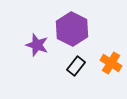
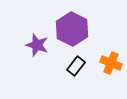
orange cross: rotated 10 degrees counterclockwise
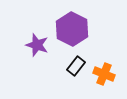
orange cross: moved 7 px left, 11 px down
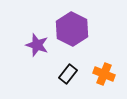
black rectangle: moved 8 px left, 8 px down
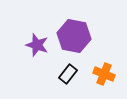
purple hexagon: moved 2 px right, 7 px down; rotated 16 degrees counterclockwise
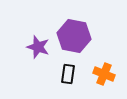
purple star: moved 1 px right, 2 px down
black rectangle: rotated 30 degrees counterclockwise
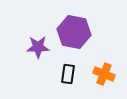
purple hexagon: moved 4 px up
purple star: rotated 20 degrees counterclockwise
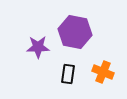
purple hexagon: moved 1 px right
orange cross: moved 1 px left, 2 px up
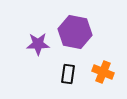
purple star: moved 3 px up
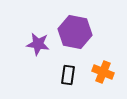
purple star: rotated 10 degrees clockwise
black rectangle: moved 1 px down
